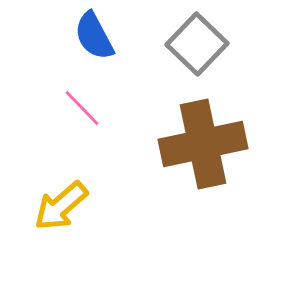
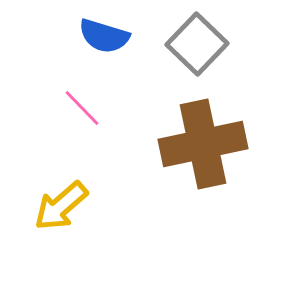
blue semicircle: moved 10 px right; rotated 45 degrees counterclockwise
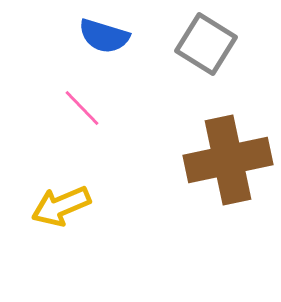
gray square: moved 9 px right; rotated 12 degrees counterclockwise
brown cross: moved 25 px right, 16 px down
yellow arrow: rotated 18 degrees clockwise
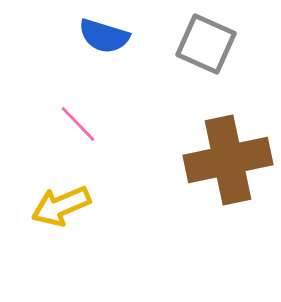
gray square: rotated 8 degrees counterclockwise
pink line: moved 4 px left, 16 px down
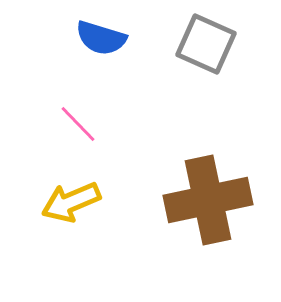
blue semicircle: moved 3 px left, 2 px down
brown cross: moved 20 px left, 40 px down
yellow arrow: moved 10 px right, 4 px up
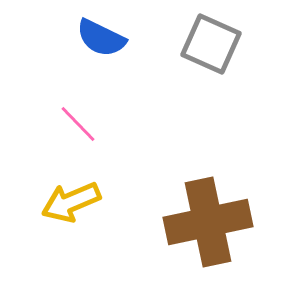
blue semicircle: rotated 9 degrees clockwise
gray square: moved 5 px right
brown cross: moved 22 px down
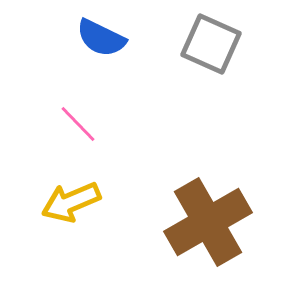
brown cross: rotated 18 degrees counterclockwise
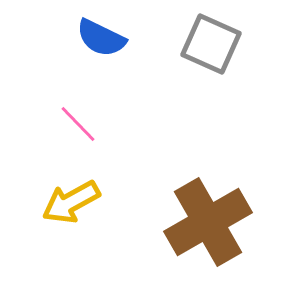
yellow arrow: rotated 6 degrees counterclockwise
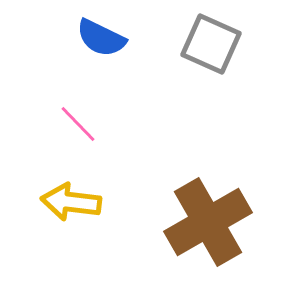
yellow arrow: rotated 36 degrees clockwise
